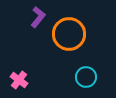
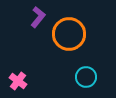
pink cross: moved 1 px left, 1 px down
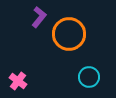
purple L-shape: moved 1 px right
cyan circle: moved 3 px right
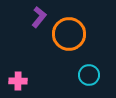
cyan circle: moved 2 px up
pink cross: rotated 36 degrees counterclockwise
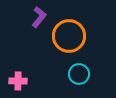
orange circle: moved 2 px down
cyan circle: moved 10 px left, 1 px up
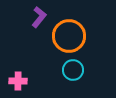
cyan circle: moved 6 px left, 4 px up
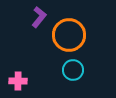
orange circle: moved 1 px up
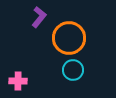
orange circle: moved 3 px down
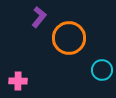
cyan circle: moved 29 px right
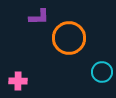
purple L-shape: rotated 50 degrees clockwise
cyan circle: moved 2 px down
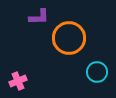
cyan circle: moved 5 px left
pink cross: rotated 24 degrees counterclockwise
